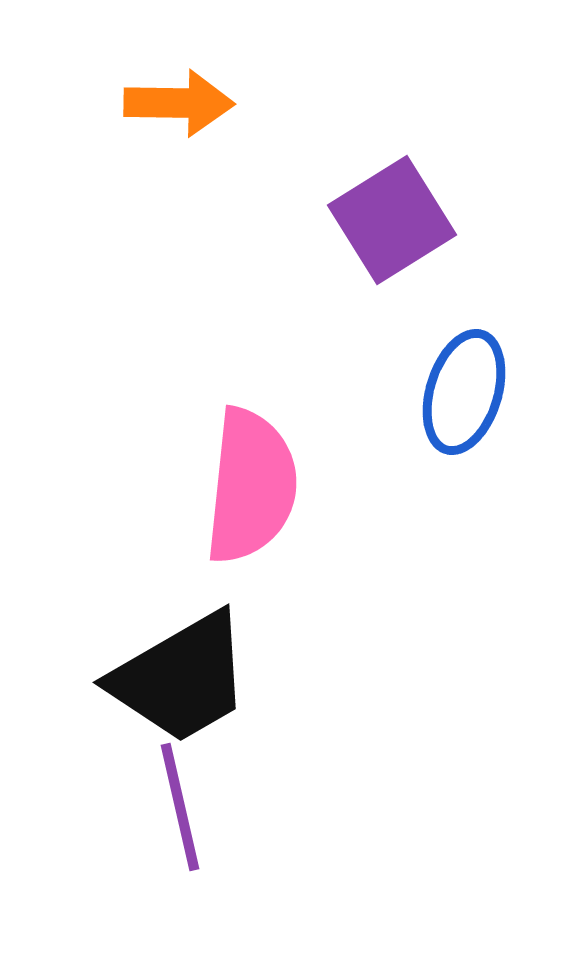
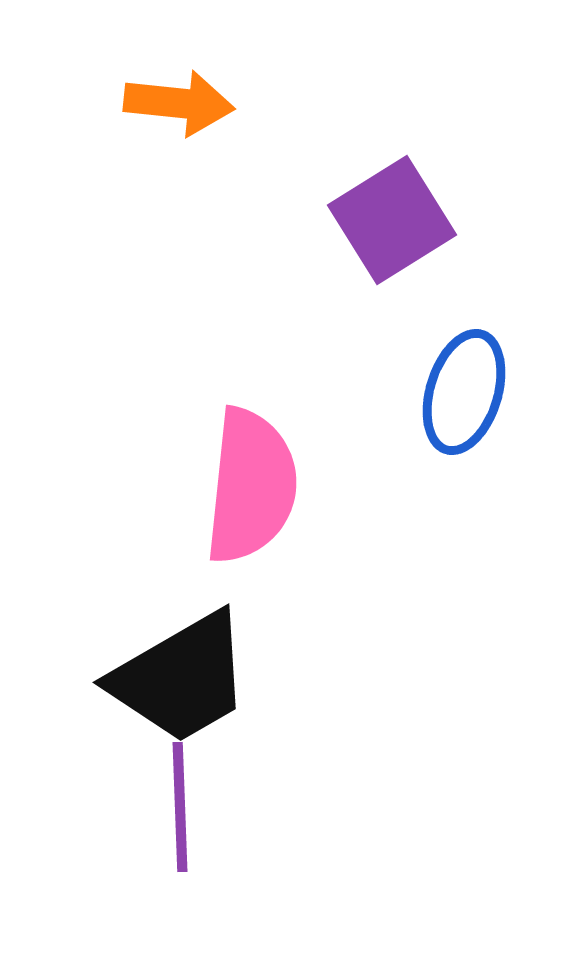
orange arrow: rotated 5 degrees clockwise
purple line: rotated 11 degrees clockwise
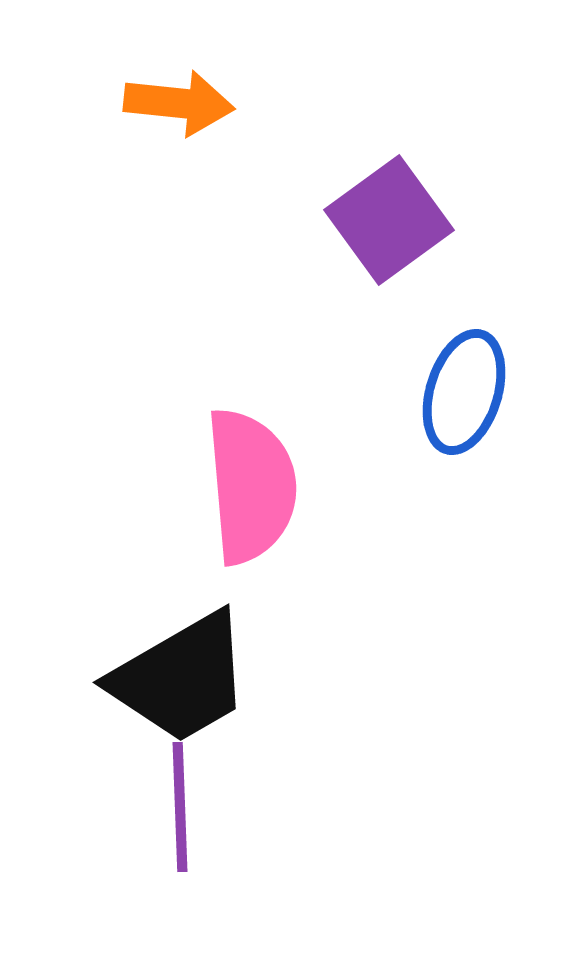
purple square: moved 3 px left; rotated 4 degrees counterclockwise
pink semicircle: rotated 11 degrees counterclockwise
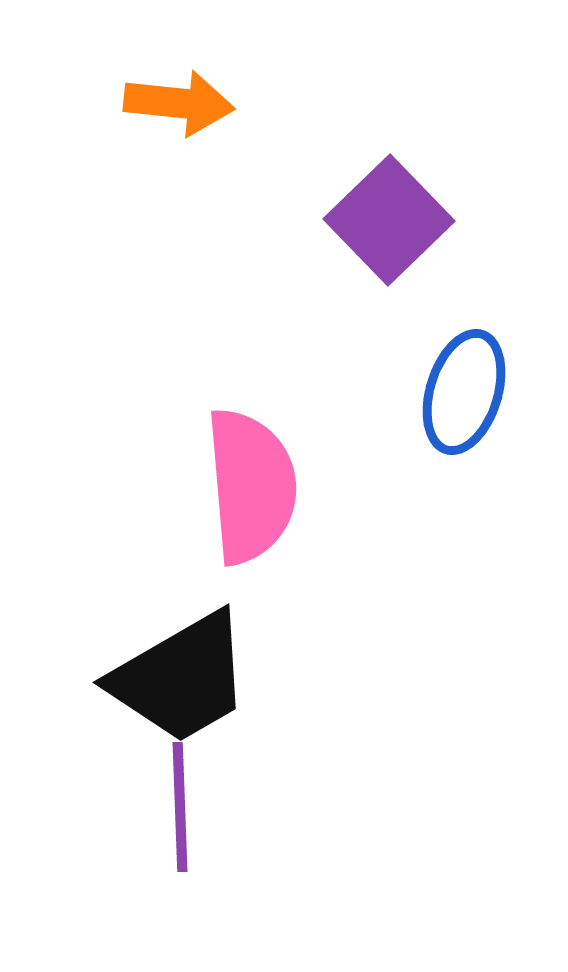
purple square: rotated 8 degrees counterclockwise
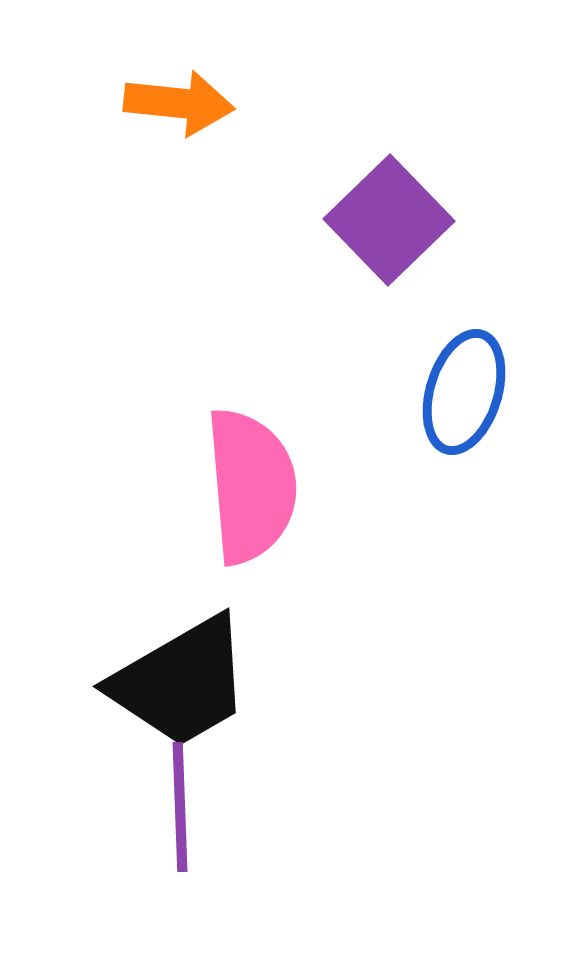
black trapezoid: moved 4 px down
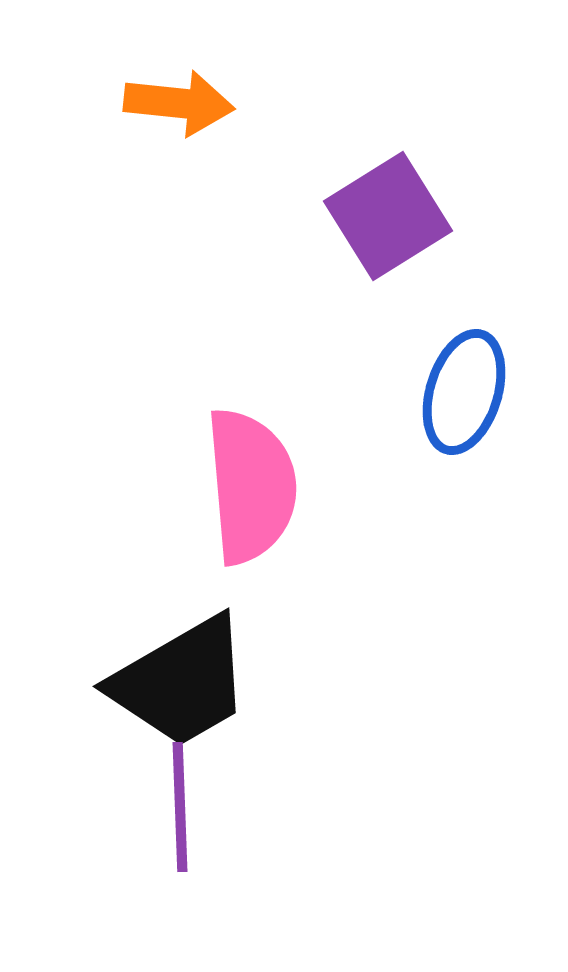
purple square: moved 1 px left, 4 px up; rotated 12 degrees clockwise
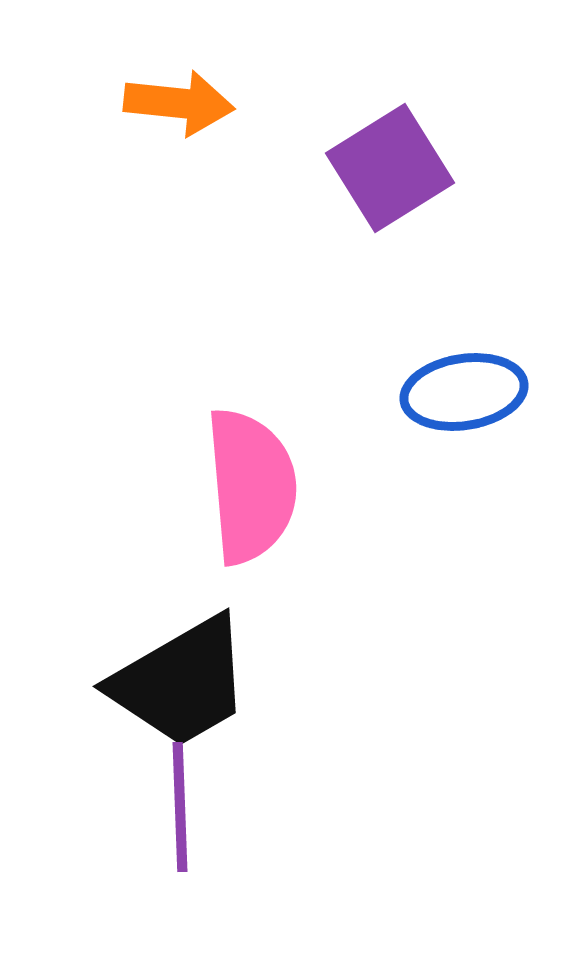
purple square: moved 2 px right, 48 px up
blue ellipse: rotated 64 degrees clockwise
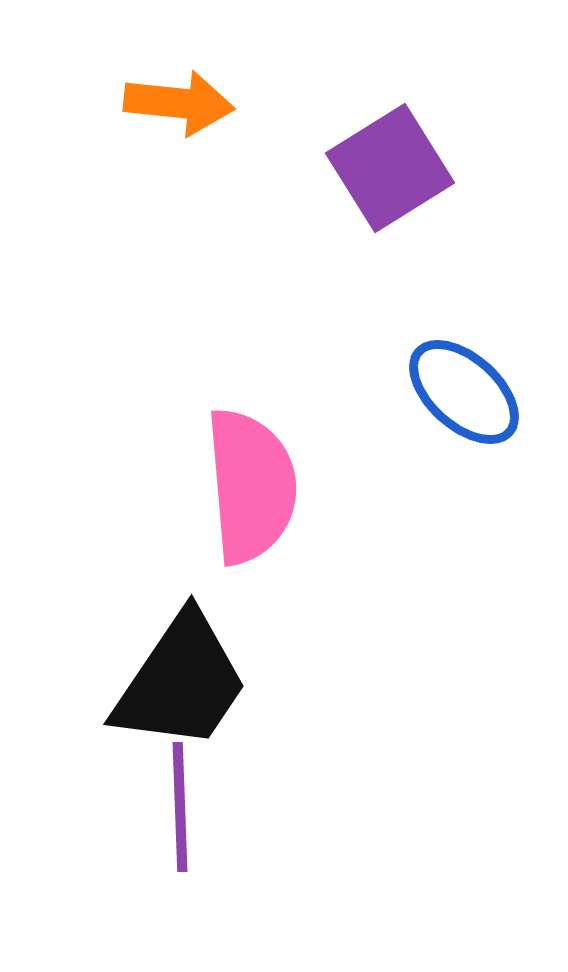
blue ellipse: rotated 51 degrees clockwise
black trapezoid: rotated 26 degrees counterclockwise
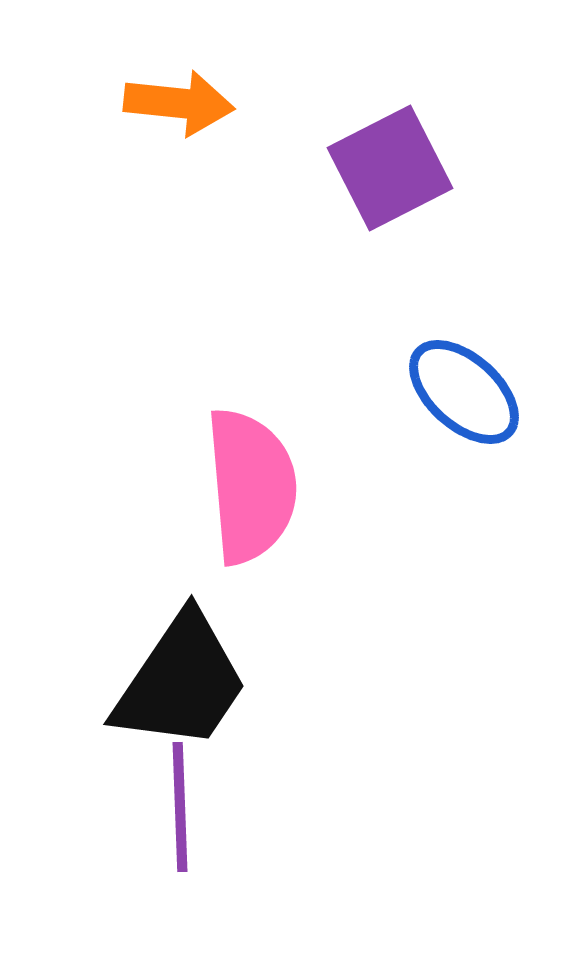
purple square: rotated 5 degrees clockwise
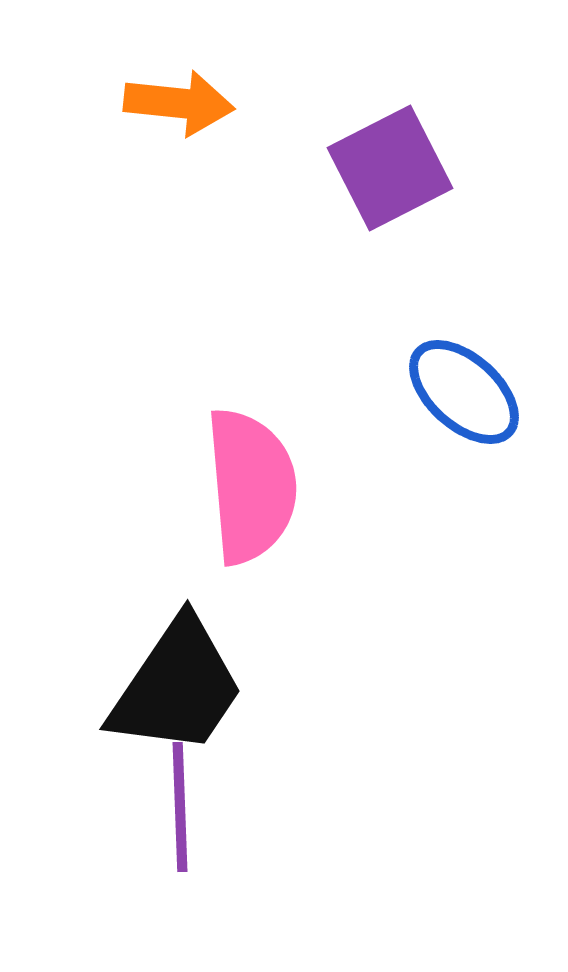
black trapezoid: moved 4 px left, 5 px down
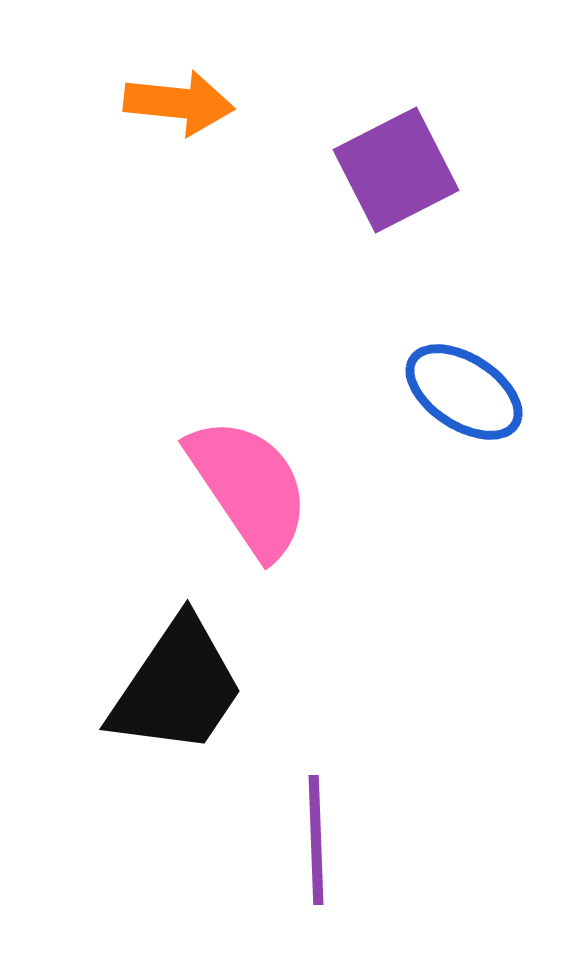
purple square: moved 6 px right, 2 px down
blue ellipse: rotated 9 degrees counterclockwise
pink semicircle: moved 2 px left, 1 px down; rotated 29 degrees counterclockwise
purple line: moved 136 px right, 33 px down
